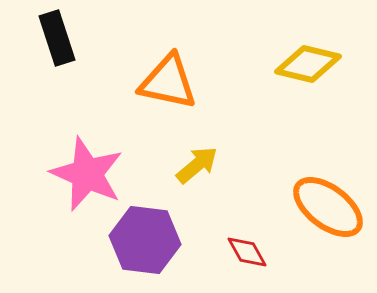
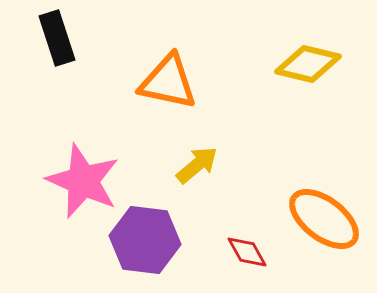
pink star: moved 4 px left, 7 px down
orange ellipse: moved 4 px left, 12 px down
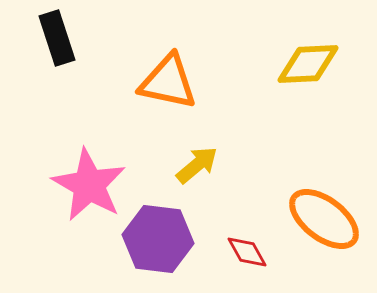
yellow diamond: rotated 16 degrees counterclockwise
pink star: moved 6 px right, 4 px down; rotated 6 degrees clockwise
purple hexagon: moved 13 px right, 1 px up
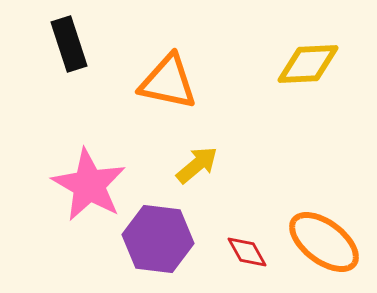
black rectangle: moved 12 px right, 6 px down
orange ellipse: moved 23 px down
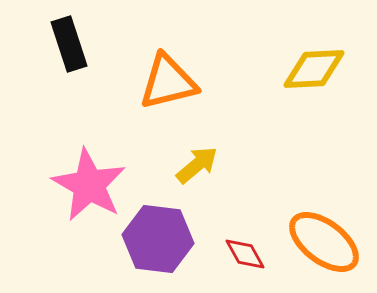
yellow diamond: moved 6 px right, 5 px down
orange triangle: rotated 26 degrees counterclockwise
red diamond: moved 2 px left, 2 px down
